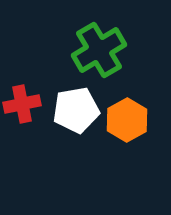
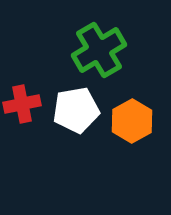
orange hexagon: moved 5 px right, 1 px down
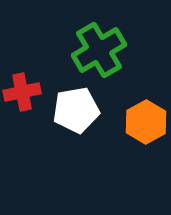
red cross: moved 12 px up
orange hexagon: moved 14 px right, 1 px down
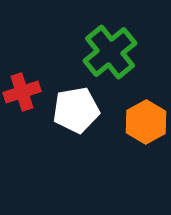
green cross: moved 11 px right, 2 px down; rotated 8 degrees counterclockwise
red cross: rotated 6 degrees counterclockwise
